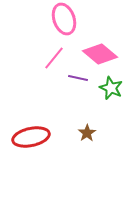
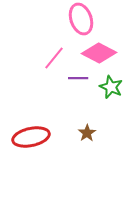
pink ellipse: moved 17 px right
pink diamond: moved 1 px left, 1 px up; rotated 12 degrees counterclockwise
purple line: rotated 12 degrees counterclockwise
green star: moved 1 px up
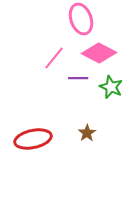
red ellipse: moved 2 px right, 2 px down
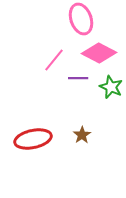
pink line: moved 2 px down
brown star: moved 5 px left, 2 px down
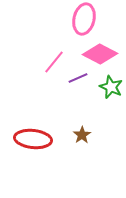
pink ellipse: moved 3 px right; rotated 32 degrees clockwise
pink diamond: moved 1 px right, 1 px down
pink line: moved 2 px down
purple line: rotated 24 degrees counterclockwise
red ellipse: rotated 18 degrees clockwise
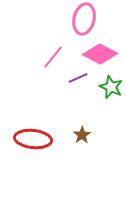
pink line: moved 1 px left, 5 px up
